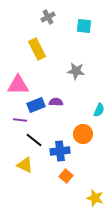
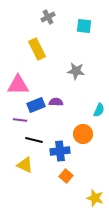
black line: rotated 24 degrees counterclockwise
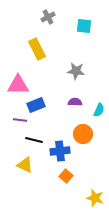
purple semicircle: moved 19 px right
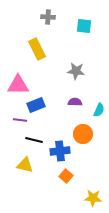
gray cross: rotated 32 degrees clockwise
yellow triangle: rotated 12 degrees counterclockwise
yellow star: moved 2 px left; rotated 12 degrees counterclockwise
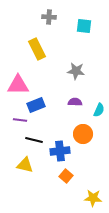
gray cross: moved 1 px right
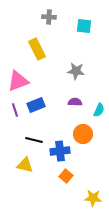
pink triangle: moved 4 px up; rotated 20 degrees counterclockwise
purple line: moved 5 px left, 10 px up; rotated 64 degrees clockwise
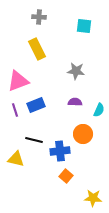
gray cross: moved 10 px left
yellow triangle: moved 9 px left, 6 px up
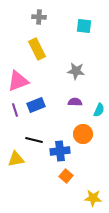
yellow triangle: rotated 24 degrees counterclockwise
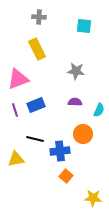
pink triangle: moved 2 px up
black line: moved 1 px right, 1 px up
